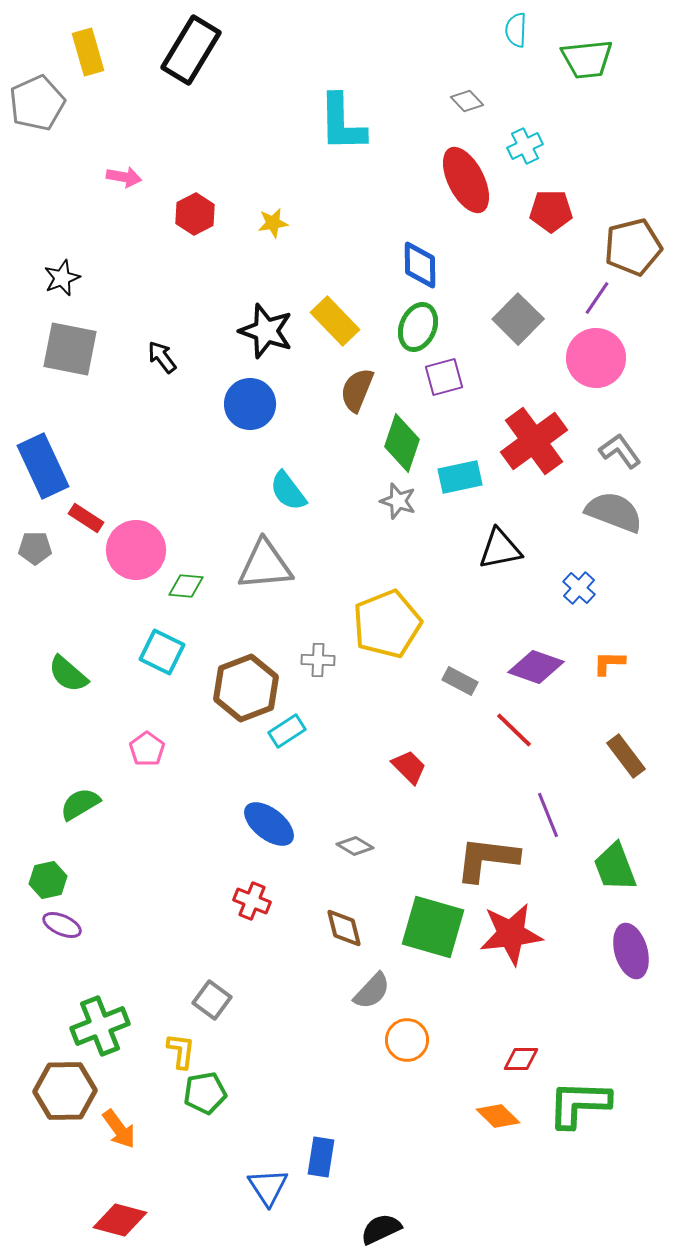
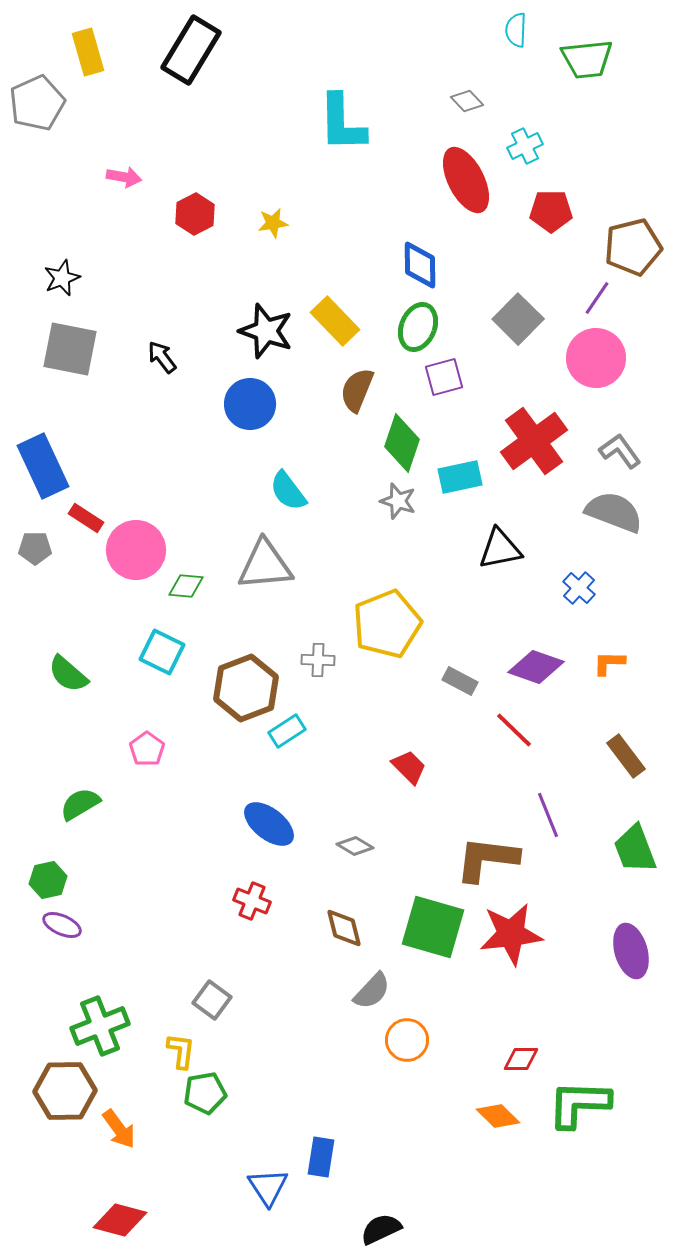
green trapezoid at (615, 867): moved 20 px right, 18 px up
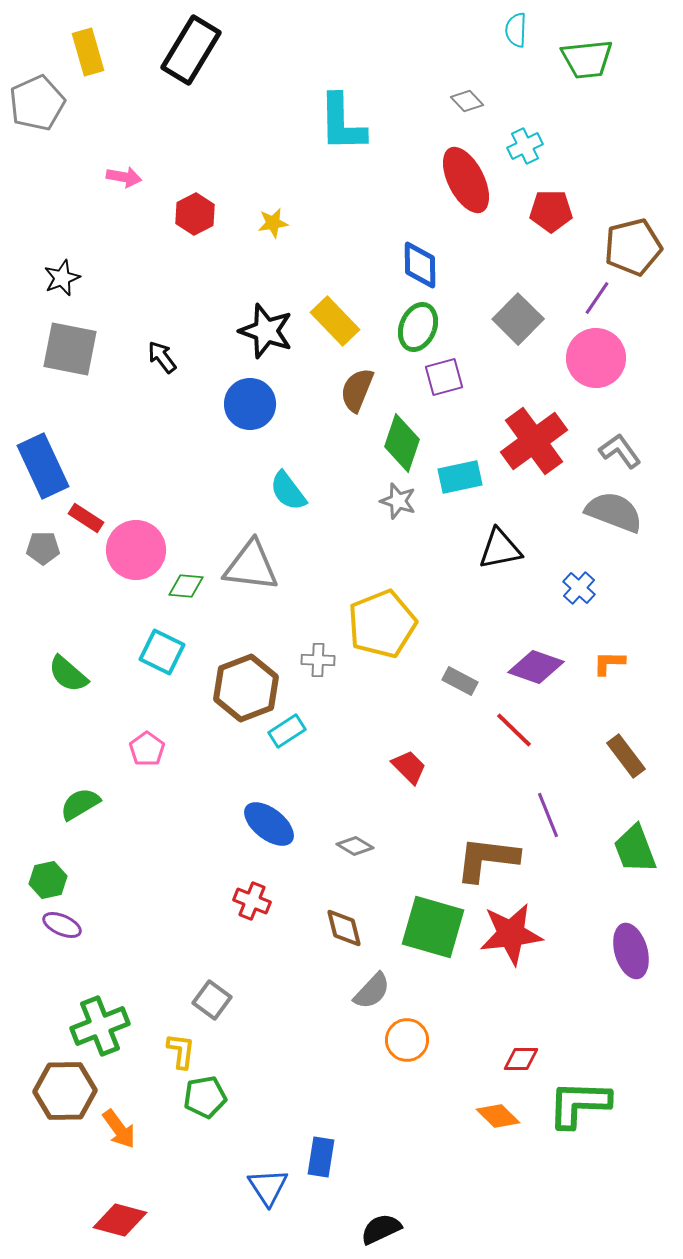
gray pentagon at (35, 548): moved 8 px right
gray triangle at (265, 565): moved 14 px left, 1 px down; rotated 12 degrees clockwise
yellow pentagon at (387, 624): moved 5 px left
green pentagon at (205, 1093): moved 4 px down
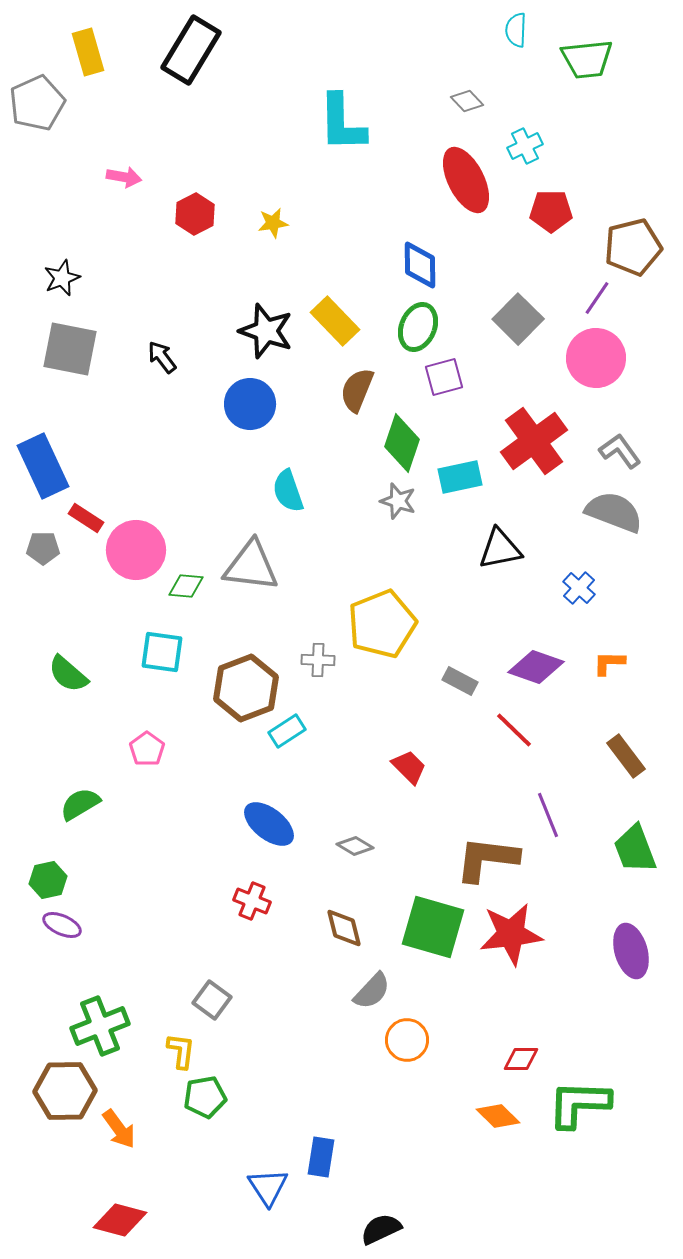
cyan semicircle at (288, 491): rotated 18 degrees clockwise
cyan square at (162, 652): rotated 18 degrees counterclockwise
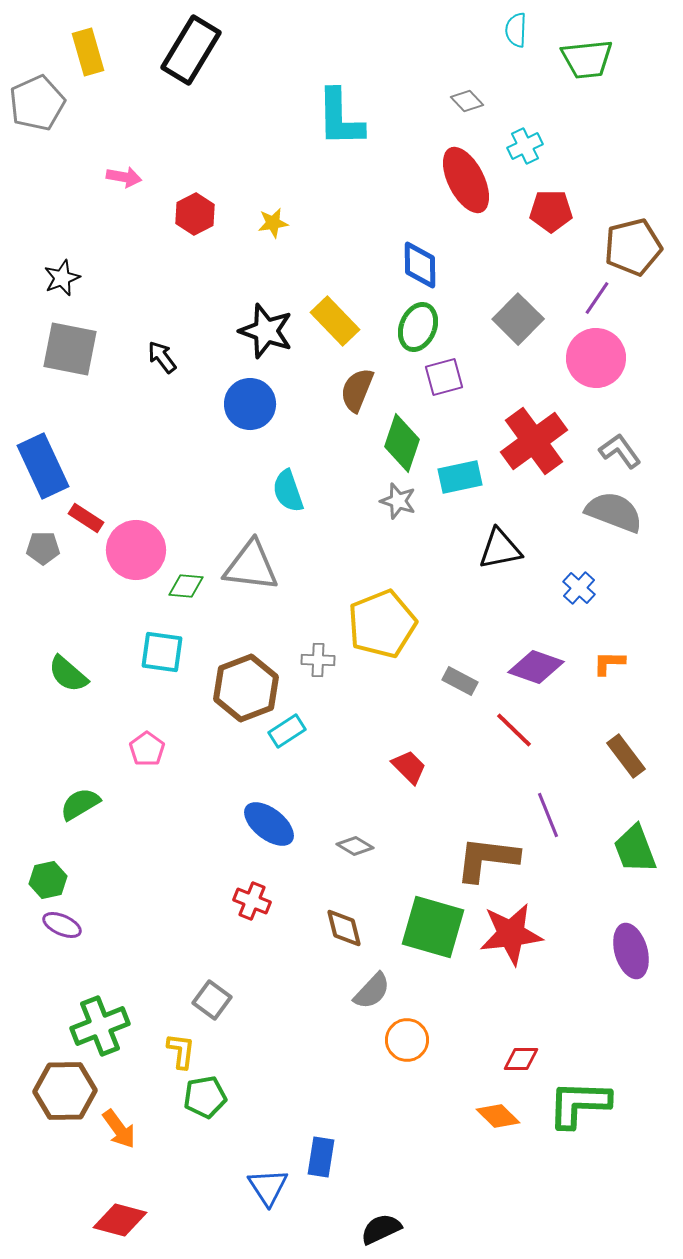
cyan L-shape at (342, 123): moved 2 px left, 5 px up
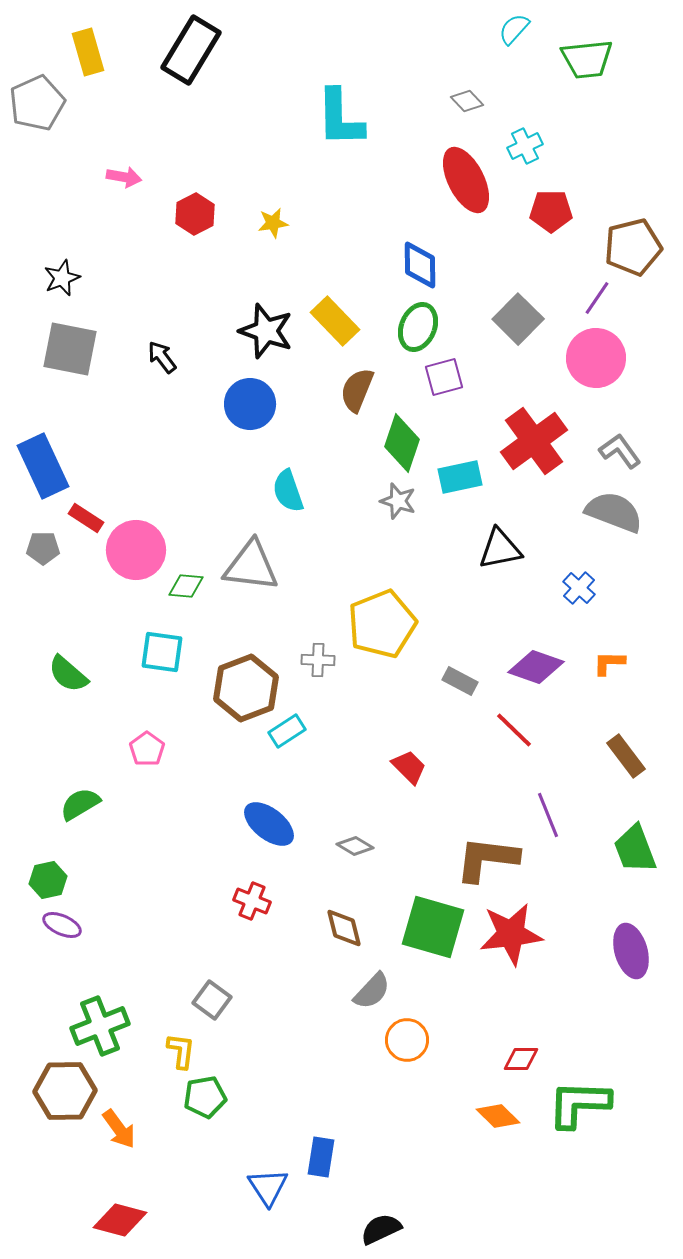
cyan semicircle at (516, 30): moved 2 px left, 1 px up; rotated 40 degrees clockwise
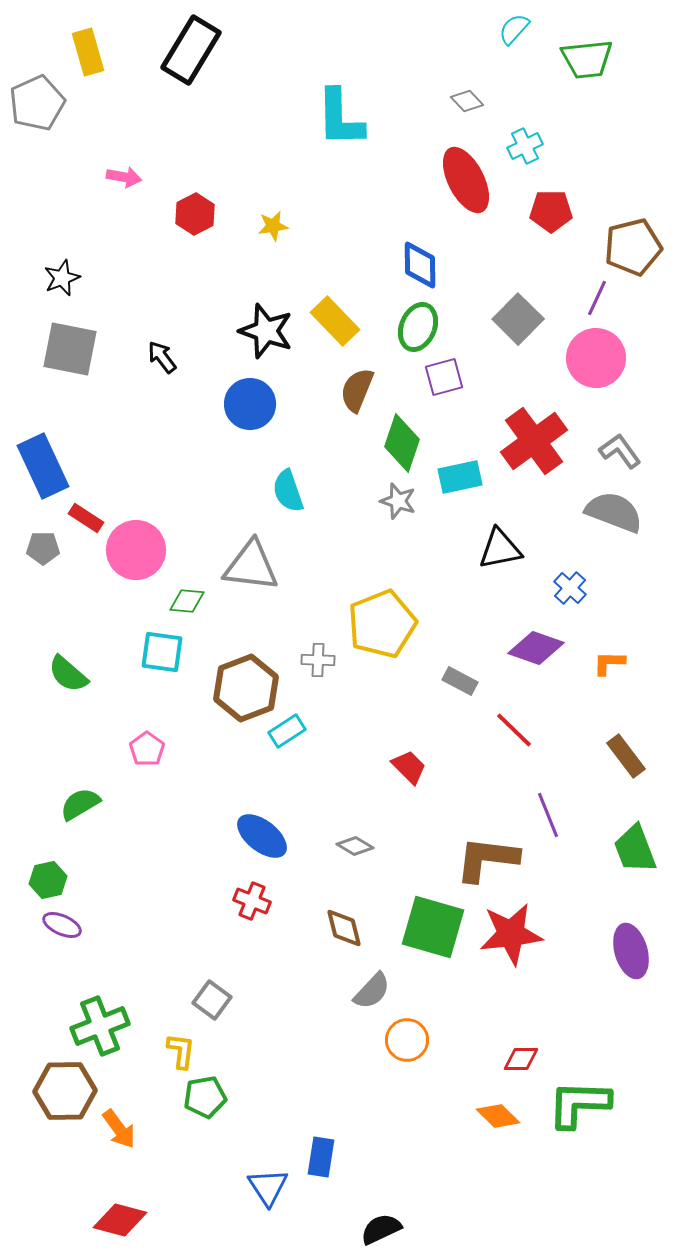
yellow star at (273, 223): moved 3 px down
purple line at (597, 298): rotated 9 degrees counterclockwise
green diamond at (186, 586): moved 1 px right, 15 px down
blue cross at (579, 588): moved 9 px left
purple diamond at (536, 667): moved 19 px up
blue ellipse at (269, 824): moved 7 px left, 12 px down
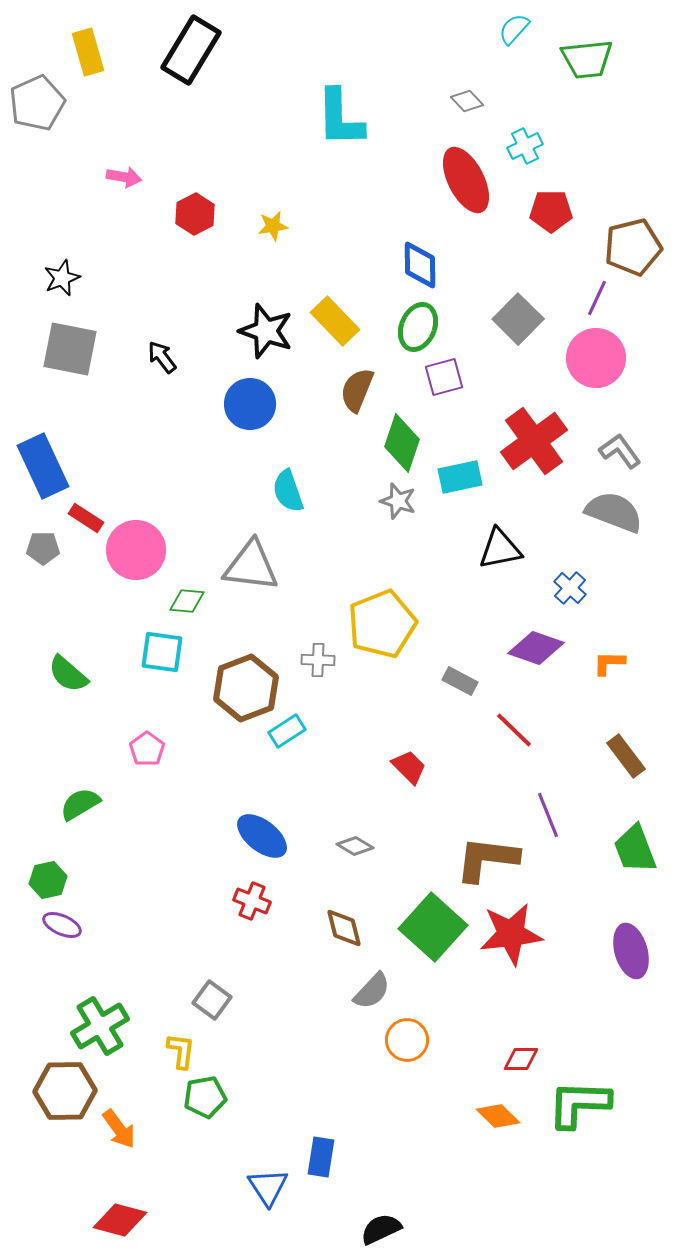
green square at (433, 927): rotated 26 degrees clockwise
green cross at (100, 1026): rotated 10 degrees counterclockwise
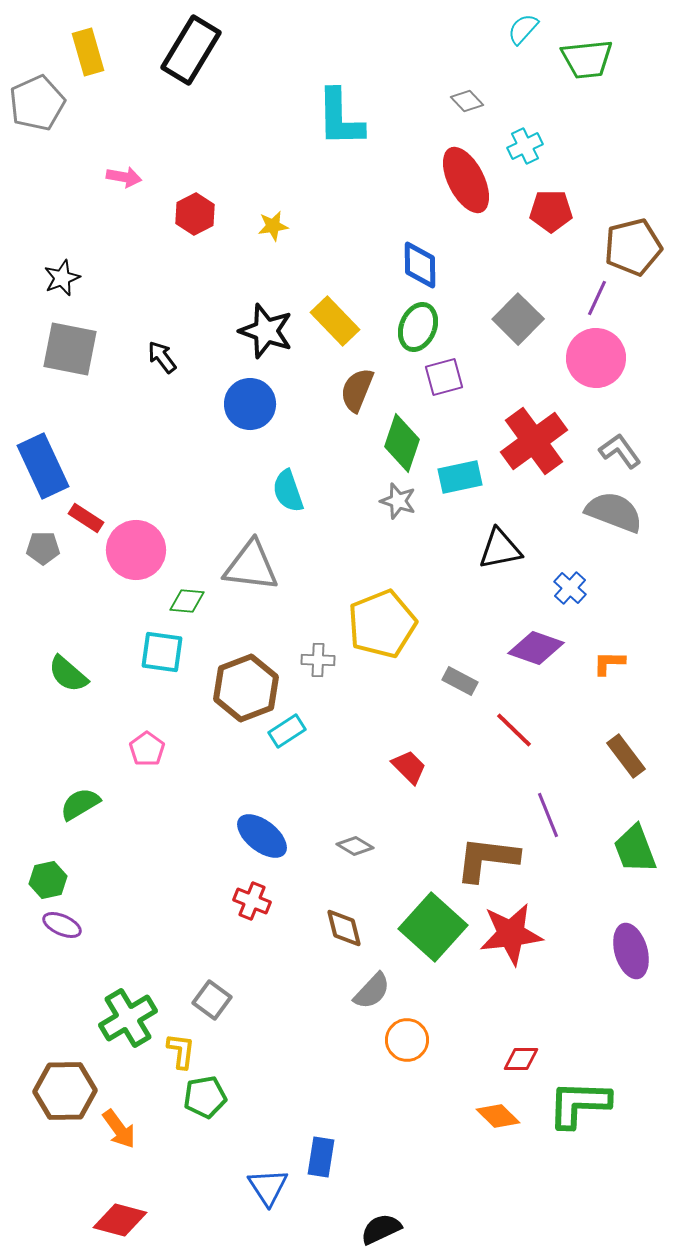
cyan semicircle at (514, 29): moved 9 px right
green cross at (100, 1026): moved 28 px right, 8 px up
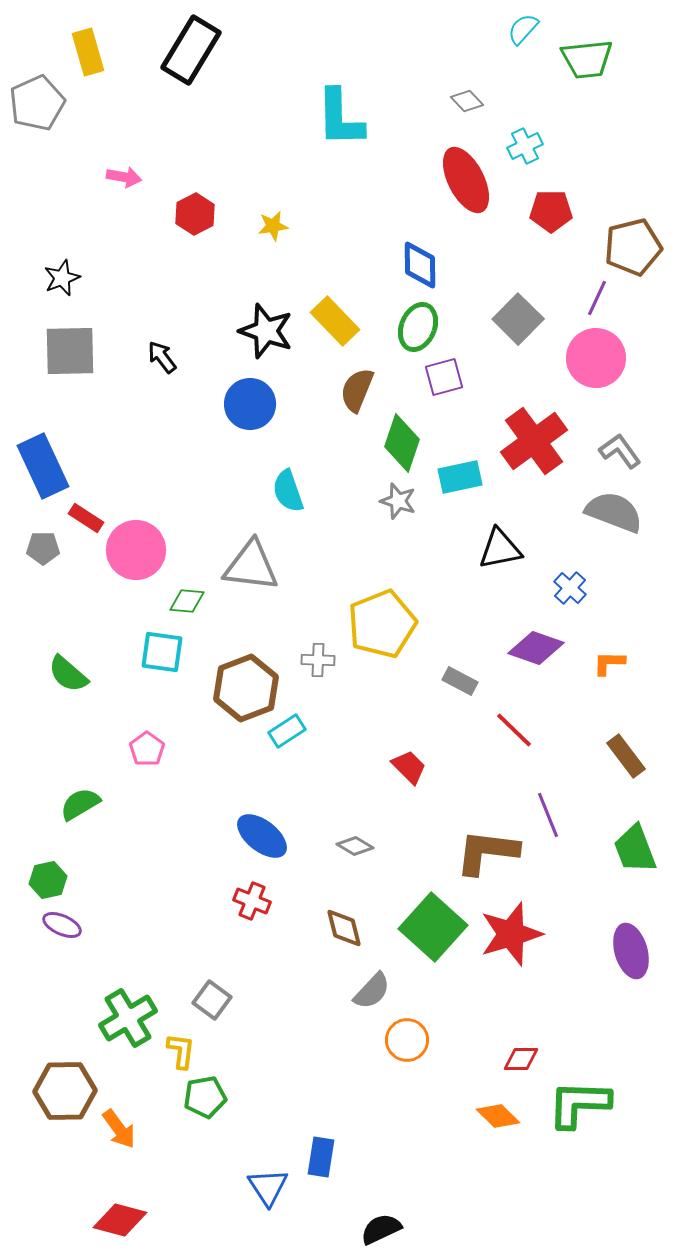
gray square at (70, 349): moved 2 px down; rotated 12 degrees counterclockwise
brown L-shape at (487, 859): moved 7 px up
red star at (511, 934): rotated 10 degrees counterclockwise
